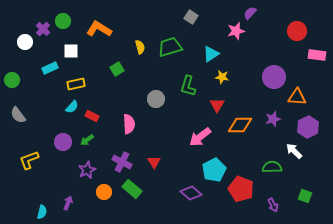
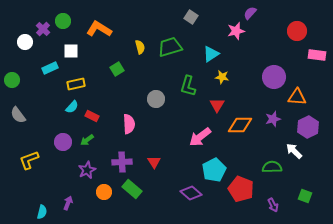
purple cross at (122, 162): rotated 30 degrees counterclockwise
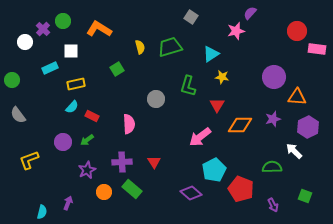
pink rectangle at (317, 55): moved 6 px up
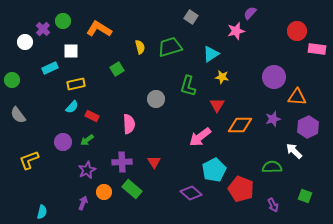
purple arrow at (68, 203): moved 15 px right
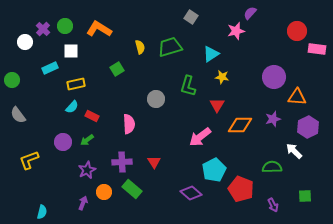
green circle at (63, 21): moved 2 px right, 5 px down
green square at (305, 196): rotated 24 degrees counterclockwise
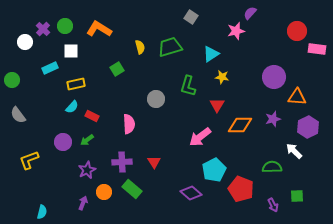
green square at (305, 196): moved 8 px left
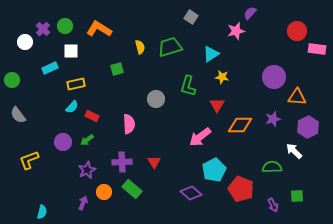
green square at (117, 69): rotated 16 degrees clockwise
